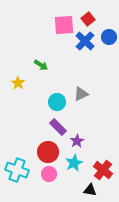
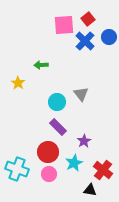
green arrow: rotated 144 degrees clockwise
gray triangle: rotated 42 degrees counterclockwise
purple star: moved 7 px right
cyan cross: moved 1 px up
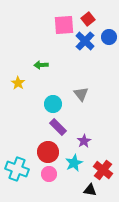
cyan circle: moved 4 px left, 2 px down
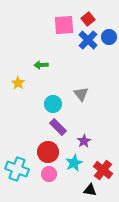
blue cross: moved 3 px right, 1 px up
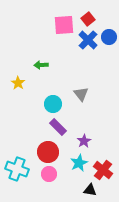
cyan star: moved 5 px right
